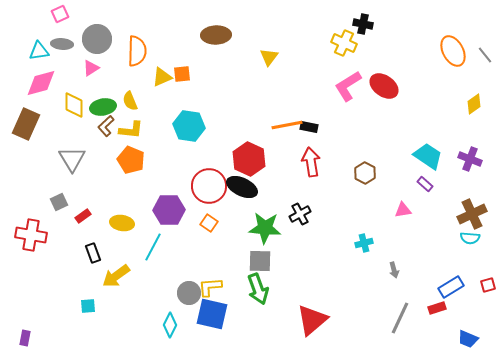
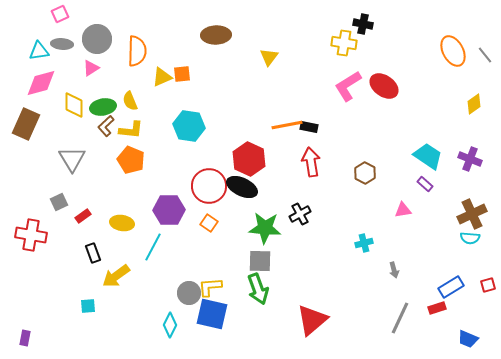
yellow cross at (344, 43): rotated 15 degrees counterclockwise
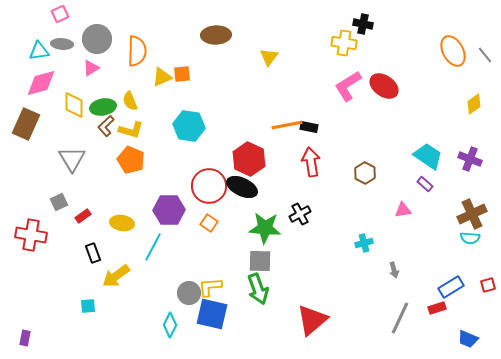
yellow L-shape at (131, 130): rotated 10 degrees clockwise
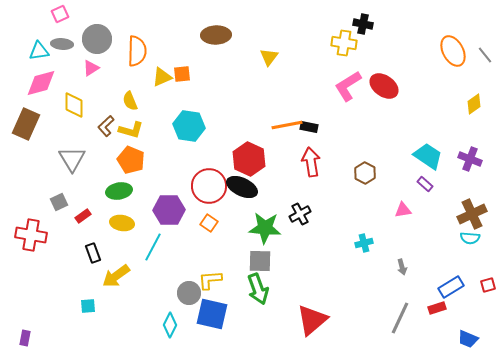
green ellipse at (103, 107): moved 16 px right, 84 px down
gray arrow at (394, 270): moved 8 px right, 3 px up
yellow L-shape at (210, 287): moved 7 px up
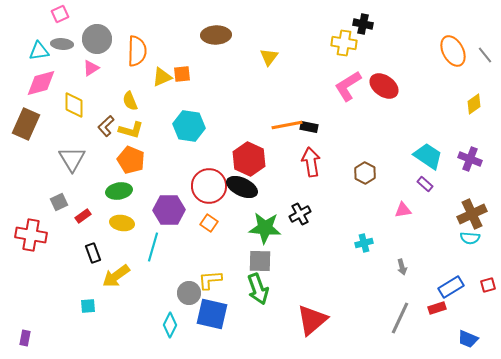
cyan line at (153, 247): rotated 12 degrees counterclockwise
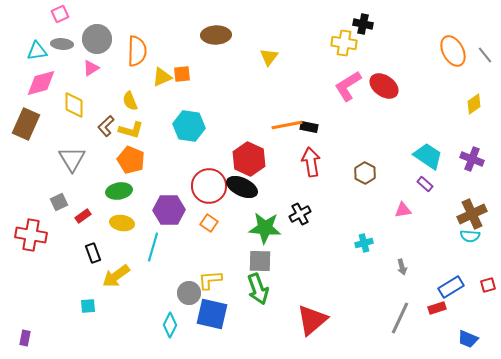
cyan triangle at (39, 51): moved 2 px left
purple cross at (470, 159): moved 2 px right
cyan semicircle at (470, 238): moved 2 px up
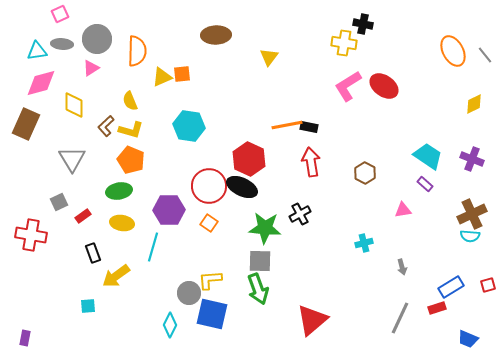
yellow diamond at (474, 104): rotated 10 degrees clockwise
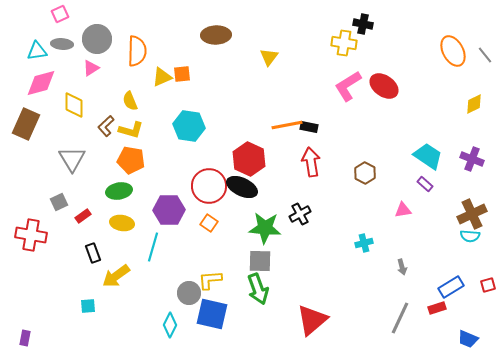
orange pentagon at (131, 160): rotated 12 degrees counterclockwise
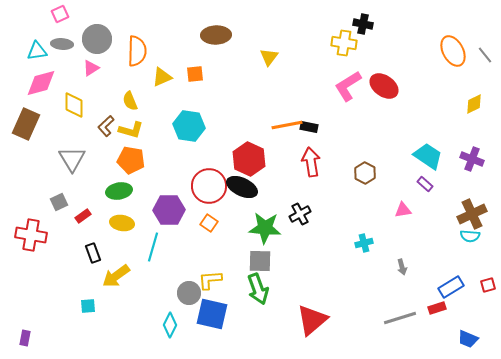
orange square at (182, 74): moved 13 px right
gray line at (400, 318): rotated 48 degrees clockwise
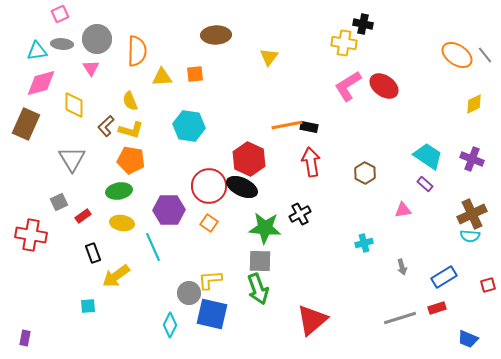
orange ellipse at (453, 51): moved 4 px right, 4 px down; rotated 28 degrees counterclockwise
pink triangle at (91, 68): rotated 30 degrees counterclockwise
yellow triangle at (162, 77): rotated 20 degrees clockwise
cyan line at (153, 247): rotated 40 degrees counterclockwise
blue rectangle at (451, 287): moved 7 px left, 10 px up
